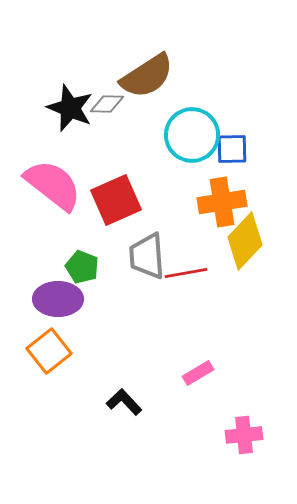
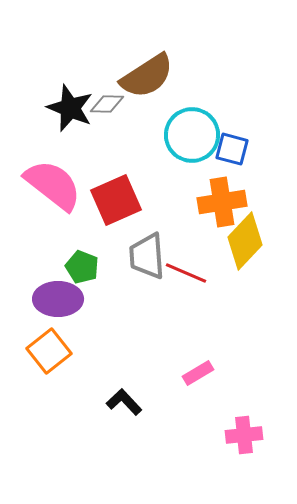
blue square: rotated 16 degrees clockwise
red line: rotated 33 degrees clockwise
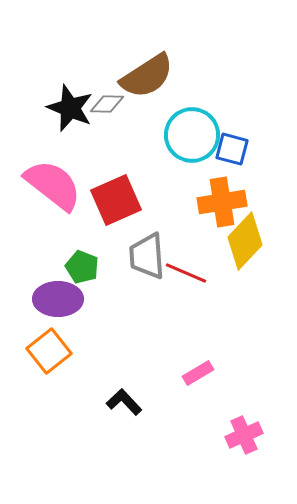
pink cross: rotated 18 degrees counterclockwise
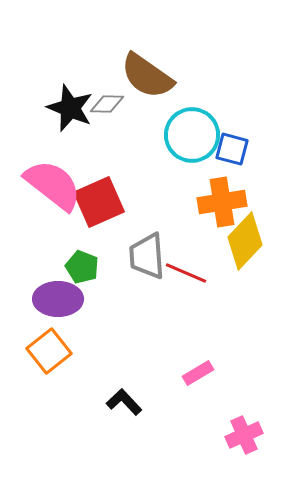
brown semicircle: rotated 68 degrees clockwise
red square: moved 17 px left, 2 px down
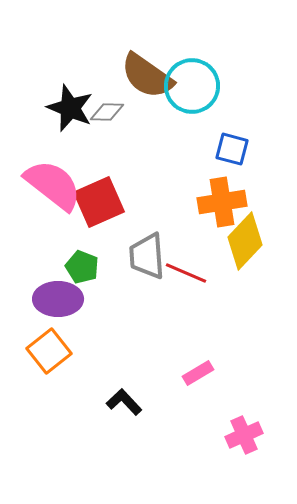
gray diamond: moved 8 px down
cyan circle: moved 49 px up
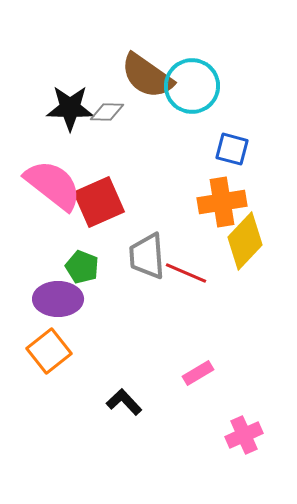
black star: rotated 21 degrees counterclockwise
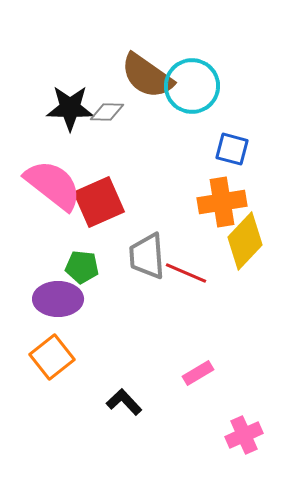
green pentagon: rotated 16 degrees counterclockwise
orange square: moved 3 px right, 6 px down
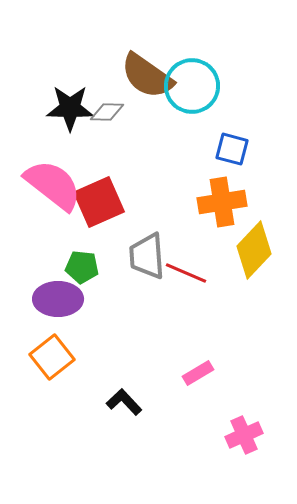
yellow diamond: moved 9 px right, 9 px down
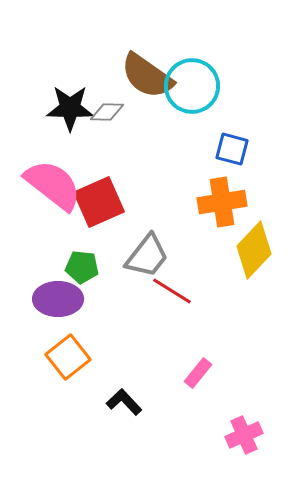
gray trapezoid: rotated 138 degrees counterclockwise
red line: moved 14 px left, 18 px down; rotated 9 degrees clockwise
orange square: moved 16 px right
pink rectangle: rotated 20 degrees counterclockwise
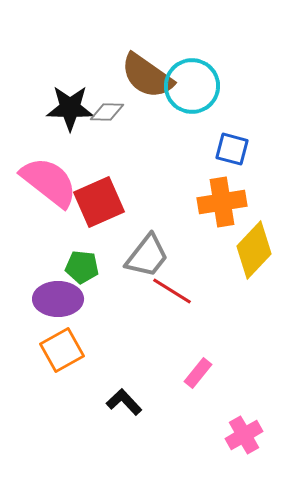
pink semicircle: moved 4 px left, 3 px up
orange square: moved 6 px left, 7 px up; rotated 9 degrees clockwise
pink cross: rotated 6 degrees counterclockwise
